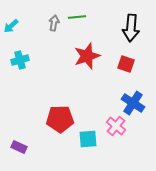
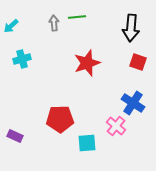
gray arrow: rotated 14 degrees counterclockwise
red star: moved 7 px down
cyan cross: moved 2 px right, 1 px up
red square: moved 12 px right, 2 px up
cyan square: moved 1 px left, 4 px down
purple rectangle: moved 4 px left, 11 px up
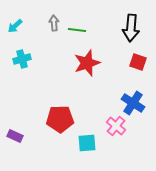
green line: moved 13 px down; rotated 12 degrees clockwise
cyan arrow: moved 4 px right
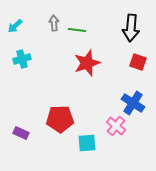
purple rectangle: moved 6 px right, 3 px up
